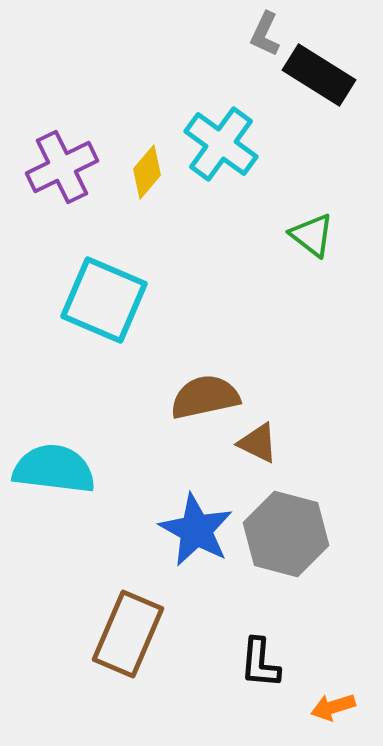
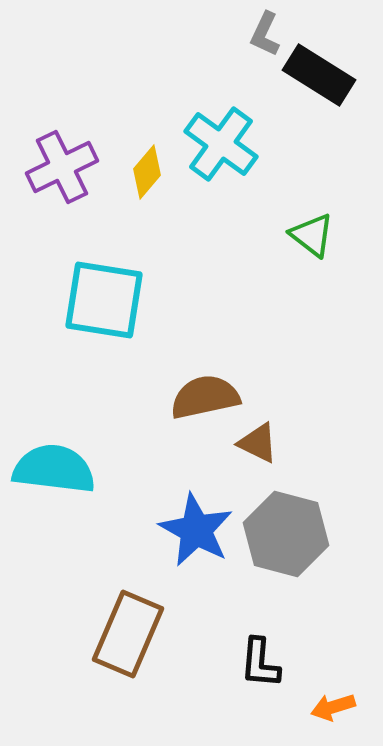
cyan square: rotated 14 degrees counterclockwise
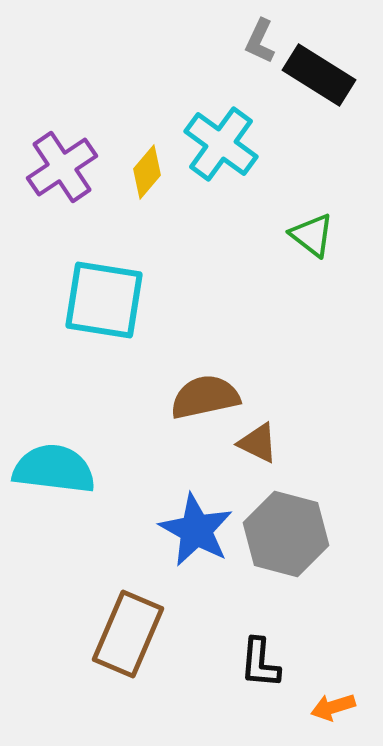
gray L-shape: moved 5 px left, 7 px down
purple cross: rotated 8 degrees counterclockwise
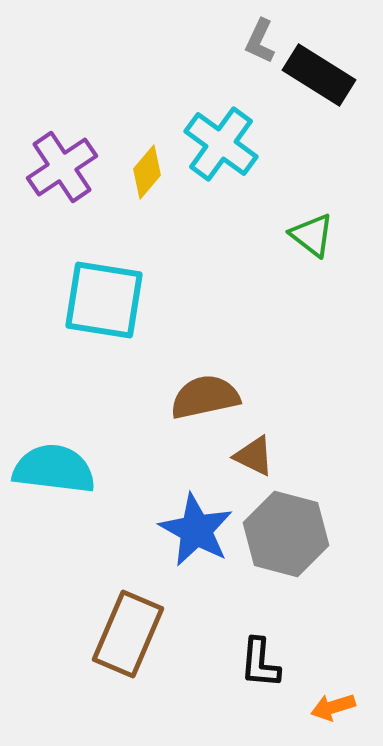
brown triangle: moved 4 px left, 13 px down
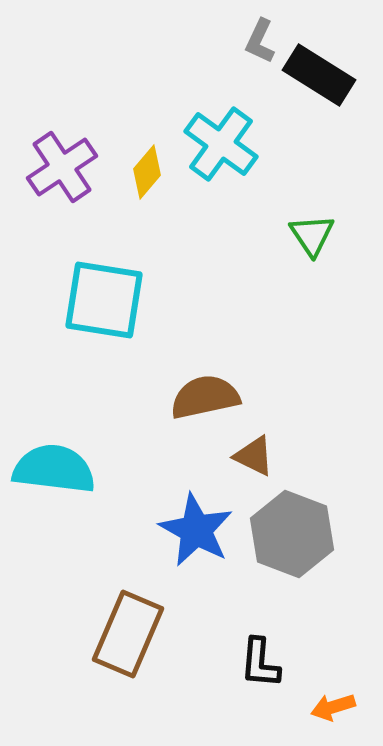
green triangle: rotated 18 degrees clockwise
gray hexagon: moved 6 px right; rotated 6 degrees clockwise
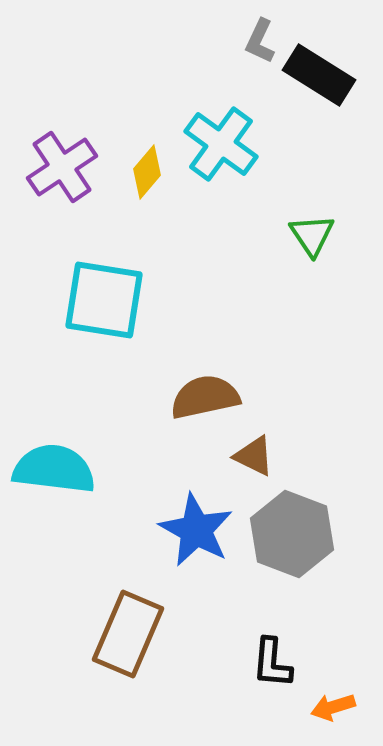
black L-shape: moved 12 px right
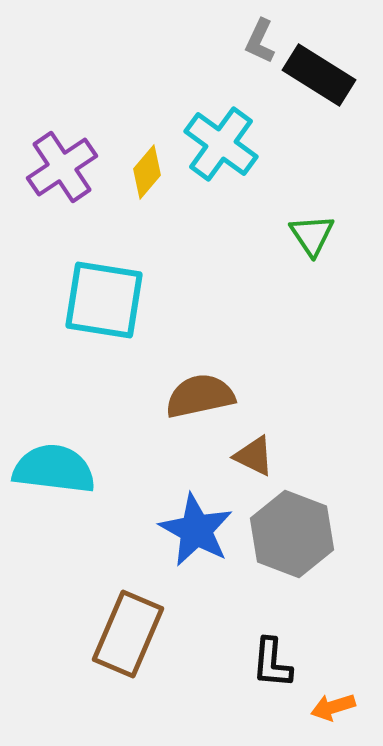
brown semicircle: moved 5 px left, 1 px up
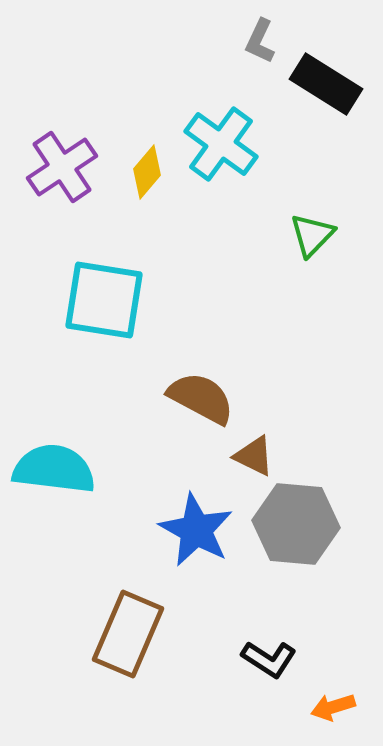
black rectangle: moved 7 px right, 9 px down
green triangle: rotated 18 degrees clockwise
brown semicircle: moved 1 px right, 2 px down; rotated 40 degrees clockwise
gray hexagon: moved 4 px right, 10 px up; rotated 16 degrees counterclockwise
black L-shape: moved 3 px left, 4 px up; rotated 62 degrees counterclockwise
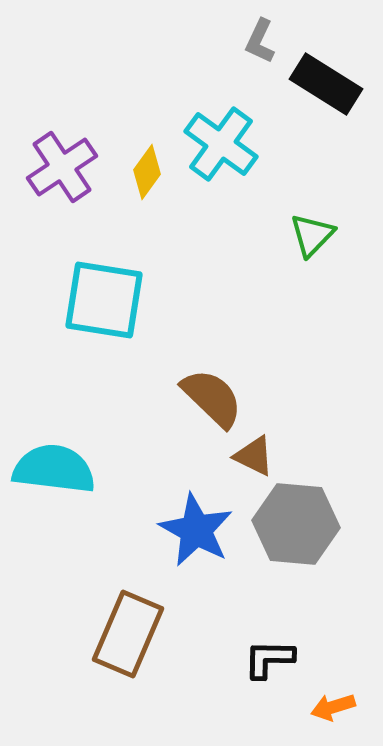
yellow diamond: rotated 4 degrees counterclockwise
brown semicircle: moved 11 px right; rotated 16 degrees clockwise
black L-shape: rotated 148 degrees clockwise
